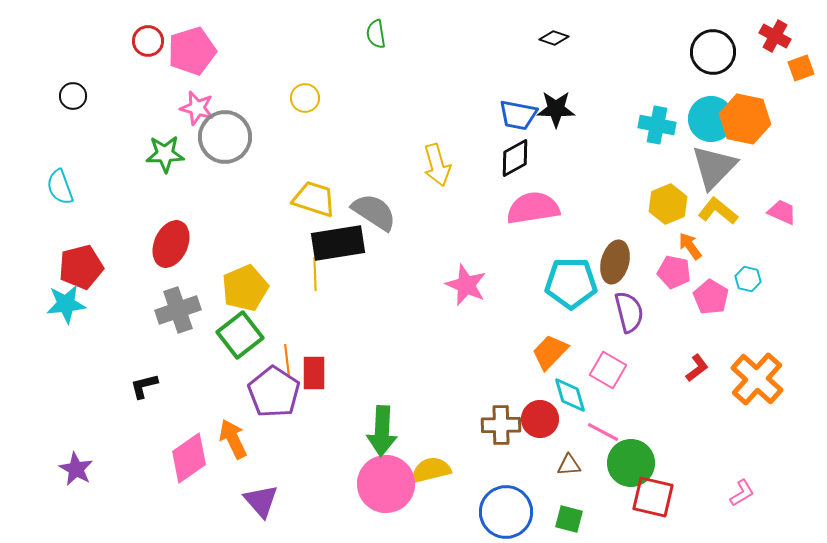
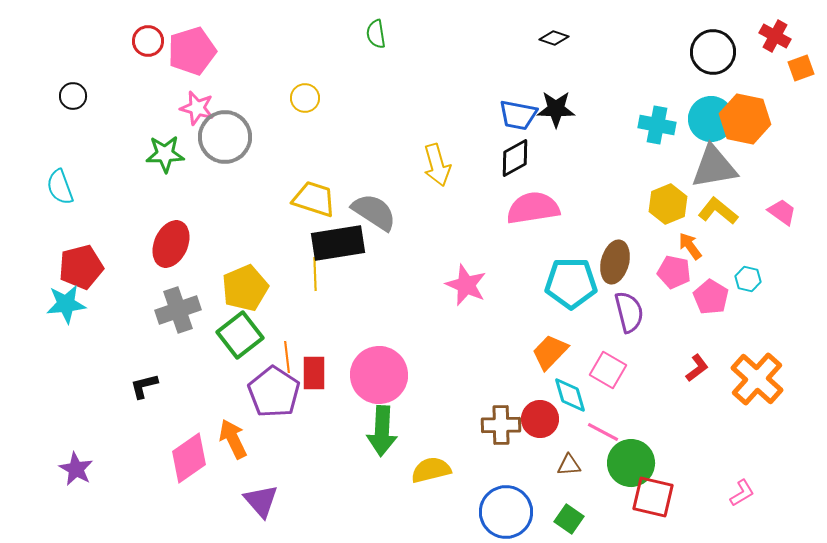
gray triangle at (714, 167): rotated 36 degrees clockwise
pink trapezoid at (782, 212): rotated 12 degrees clockwise
orange line at (287, 360): moved 3 px up
pink circle at (386, 484): moved 7 px left, 109 px up
green square at (569, 519): rotated 20 degrees clockwise
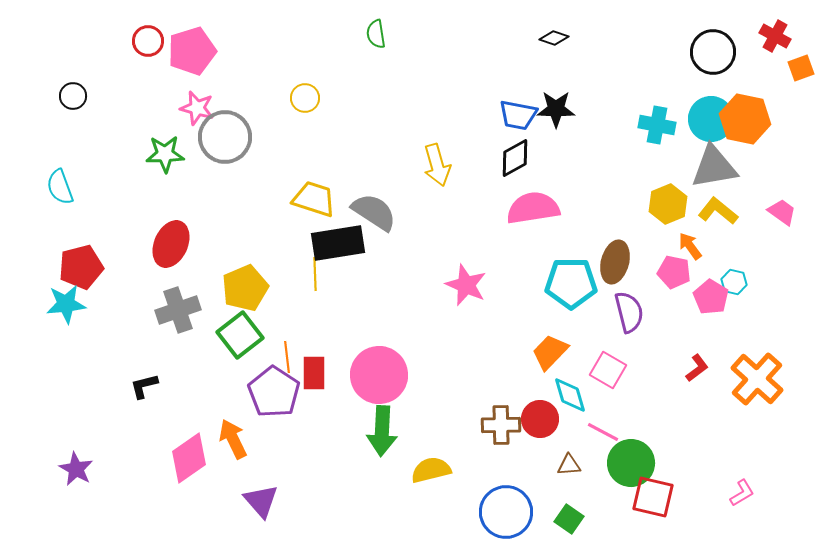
cyan hexagon at (748, 279): moved 14 px left, 3 px down
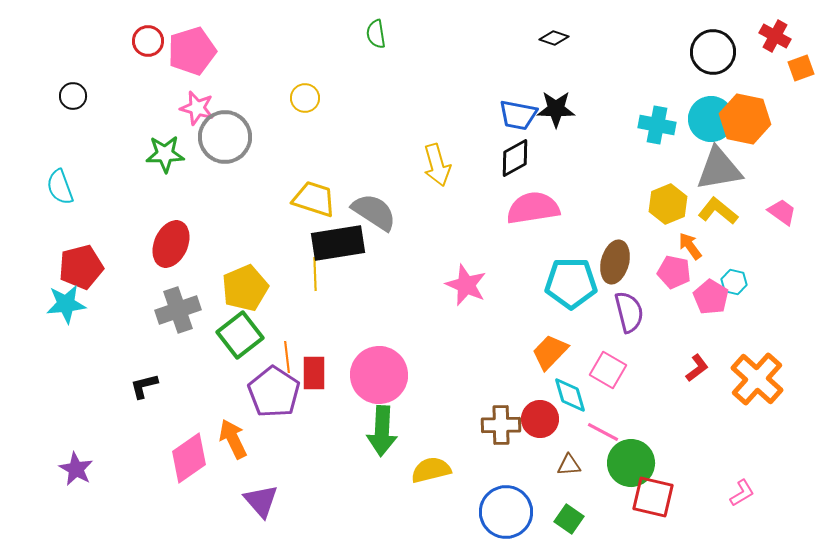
gray triangle at (714, 167): moved 5 px right, 2 px down
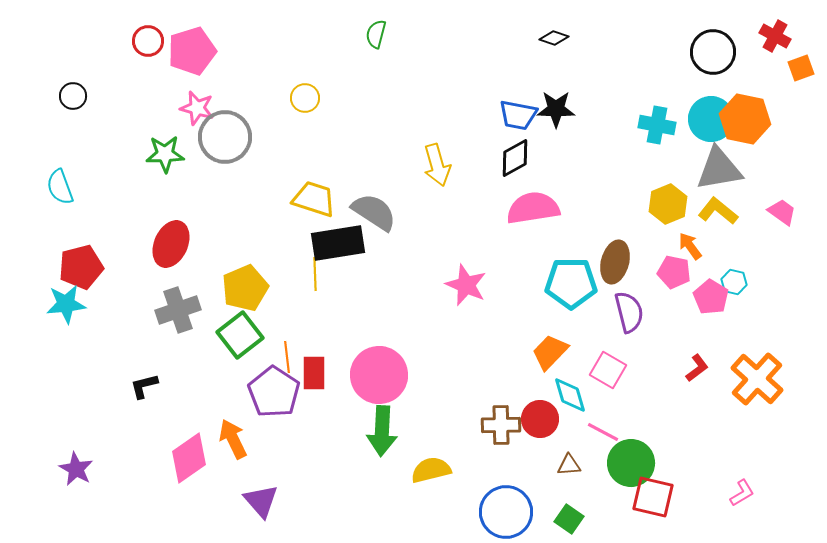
green semicircle at (376, 34): rotated 24 degrees clockwise
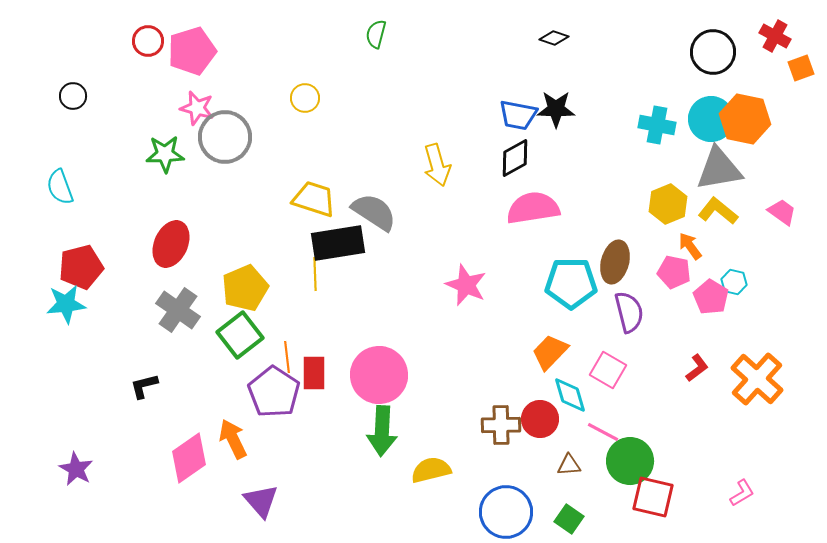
gray cross at (178, 310): rotated 36 degrees counterclockwise
green circle at (631, 463): moved 1 px left, 2 px up
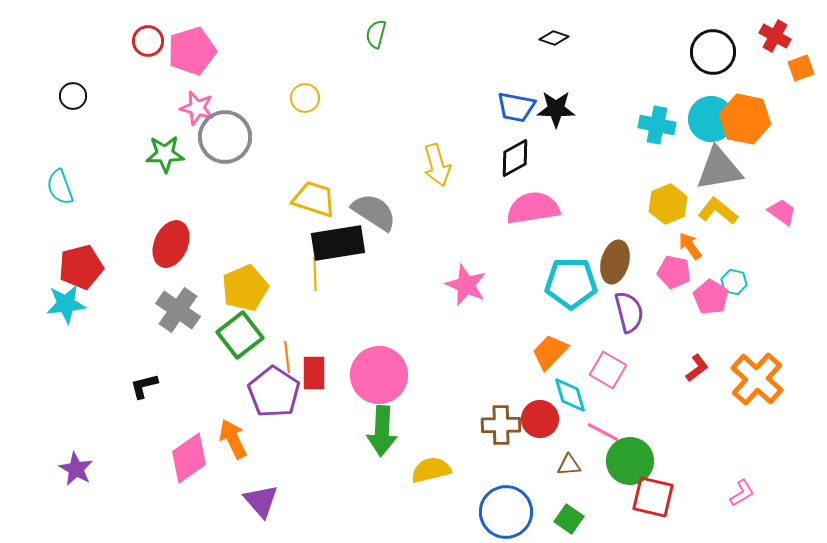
blue trapezoid at (518, 115): moved 2 px left, 8 px up
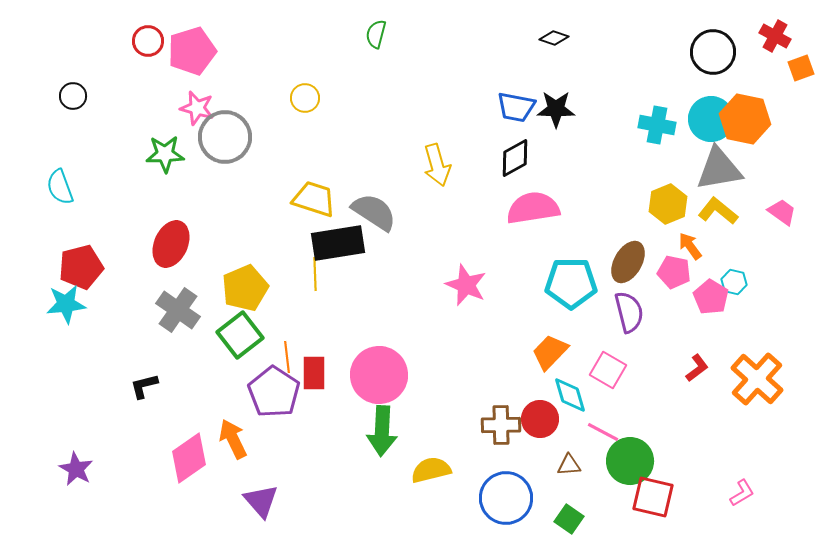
brown ellipse at (615, 262): moved 13 px right; rotated 15 degrees clockwise
blue circle at (506, 512): moved 14 px up
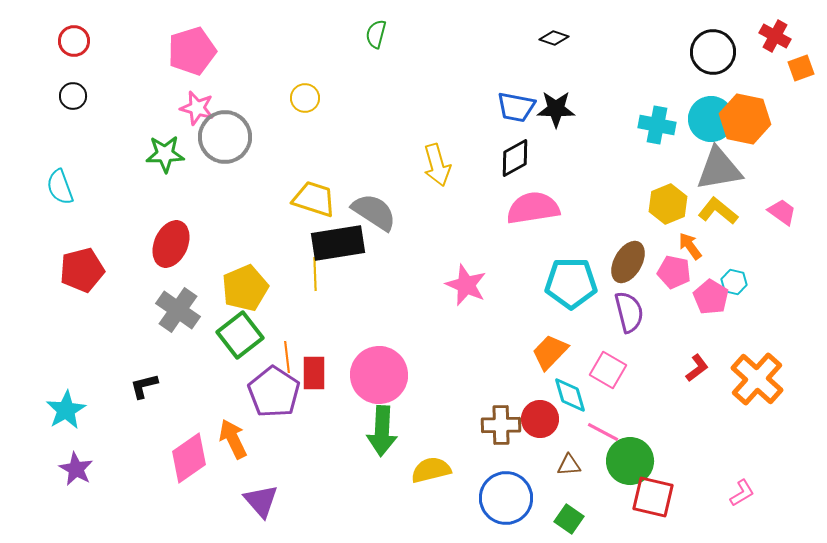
red circle at (148, 41): moved 74 px left
red pentagon at (81, 267): moved 1 px right, 3 px down
cyan star at (66, 304): moved 106 px down; rotated 24 degrees counterclockwise
